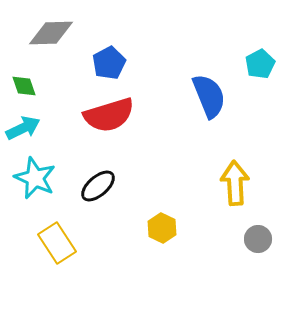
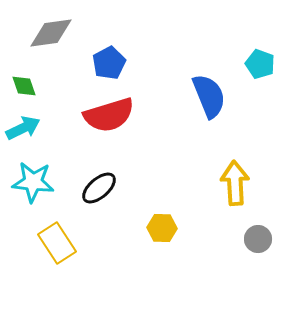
gray diamond: rotated 6 degrees counterclockwise
cyan pentagon: rotated 24 degrees counterclockwise
cyan star: moved 2 px left, 4 px down; rotated 18 degrees counterclockwise
black ellipse: moved 1 px right, 2 px down
yellow hexagon: rotated 24 degrees counterclockwise
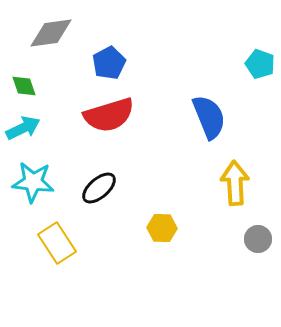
blue semicircle: moved 21 px down
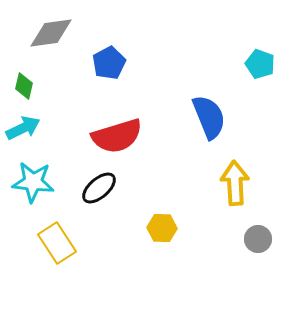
green diamond: rotated 32 degrees clockwise
red semicircle: moved 8 px right, 21 px down
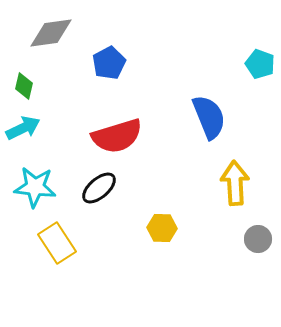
cyan star: moved 2 px right, 5 px down
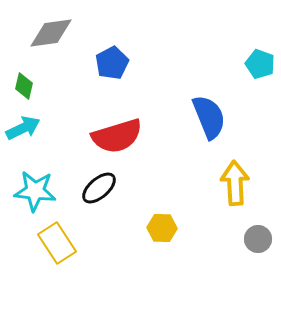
blue pentagon: moved 3 px right
cyan star: moved 4 px down
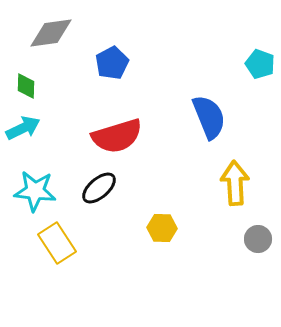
green diamond: moved 2 px right; rotated 12 degrees counterclockwise
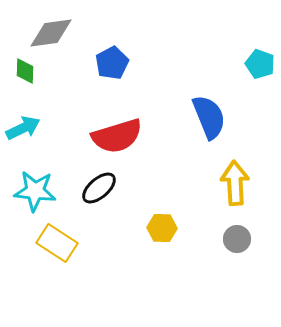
green diamond: moved 1 px left, 15 px up
gray circle: moved 21 px left
yellow rectangle: rotated 24 degrees counterclockwise
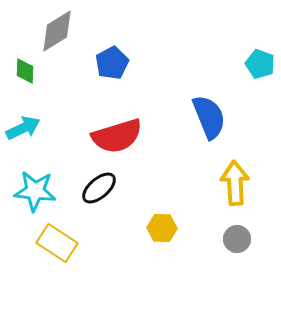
gray diamond: moved 6 px right, 2 px up; rotated 24 degrees counterclockwise
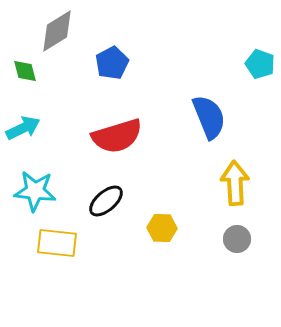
green diamond: rotated 16 degrees counterclockwise
black ellipse: moved 7 px right, 13 px down
yellow rectangle: rotated 27 degrees counterclockwise
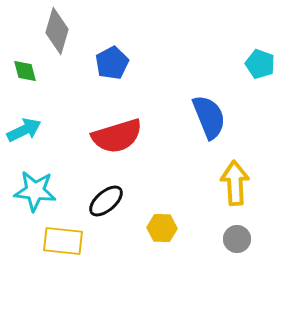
gray diamond: rotated 42 degrees counterclockwise
cyan arrow: moved 1 px right, 2 px down
yellow rectangle: moved 6 px right, 2 px up
